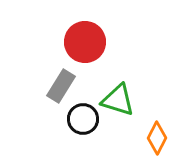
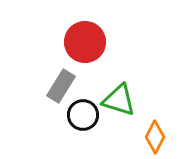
green triangle: moved 1 px right
black circle: moved 4 px up
orange diamond: moved 2 px left, 1 px up
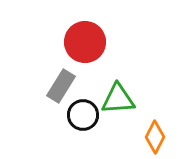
green triangle: moved 1 px left, 1 px up; rotated 21 degrees counterclockwise
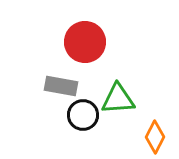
gray rectangle: rotated 68 degrees clockwise
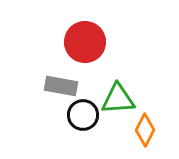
orange diamond: moved 10 px left, 7 px up
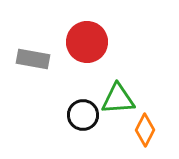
red circle: moved 2 px right
gray rectangle: moved 28 px left, 27 px up
